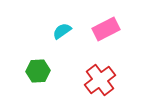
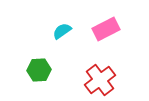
green hexagon: moved 1 px right, 1 px up
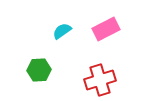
red cross: rotated 20 degrees clockwise
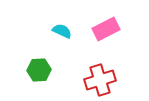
cyan semicircle: rotated 60 degrees clockwise
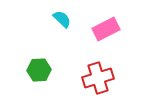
cyan semicircle: moved 12 px up; rotated 18 degrees clockwise
red cross: moved 2 px left, 2 px up
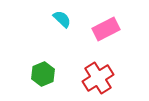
green hexagon: moved 4 px right, 4 px down; rotated 20 degrees counterclockwise
red cross: rotated 16 degrees counterclockwise
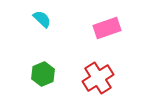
cyan semicircle: moved 20 px left
pink rectangle: moved 1 px right, 1 px up; rotated 8 degrees clockwise
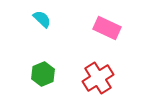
pink rectangle: rotated 44 degrees clockwise
